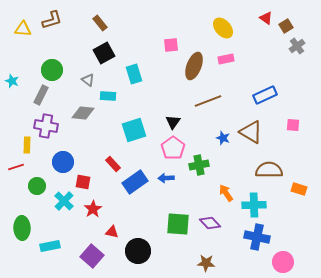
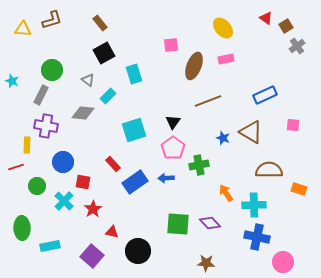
cyan rectangle at (108, 96): rotated 49 degrees counterclockwise
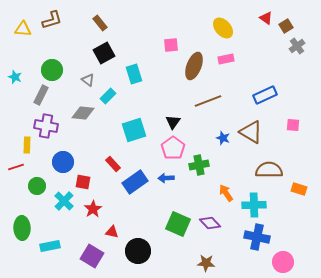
cyan star at (12, 81): moved 3 px right, 4 px up
green square at (178, 224): rotated 20 degrees clockwise
purple square at (92, 256): rotated 10 degrees counterclockwise
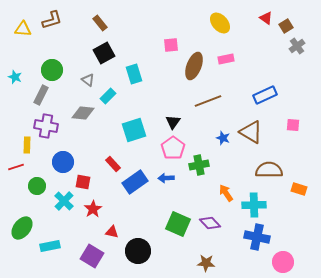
yellow ellipse at (223, 28): moved 3 px left, 5 px up
green ellipse at (22, 228): rotated 40 degrees clockwise
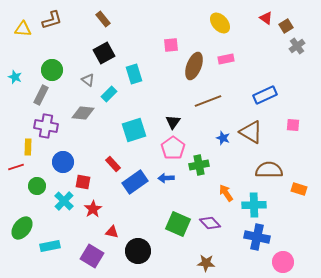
brown rectangle at (100, 23): moved 3 px right, 4 px up
cyan rectangle at (108, 96): moved 1 px right, 2 px up
yellow rectangle at (27, 145): moved 1 px right, 2 px down
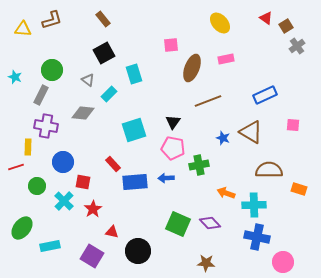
brown ellipse at (194, 66): moved 2 px left, 2 px down
pink pentagon at (173, 148): rotated 25 degrees counterclockwise
blue rectangle at (135, 182): rotated 30 degrees clockwise
orange arrow at (226, 193): rotated 36 degrees counterclockwise
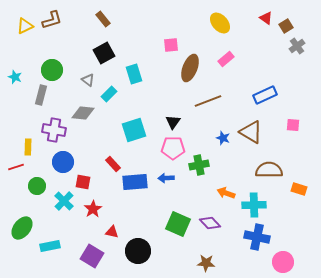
yellow triangle at (23, 29): moved 2 px right, 3 px up; rotated 30 degrees counterclockwise
pink rectangle at (226, 59): rotated 28 degrees counterclockwise
brown ellipse at (192, 68): moved 2 px left
gray rectangle at (41, 95): rotated 12 degrees counterclockwise
purple cross at (46, 126): moved 8 px right, 4 px down
pink pentagon at (173, 148): rotated 10 degrees counterclockwise
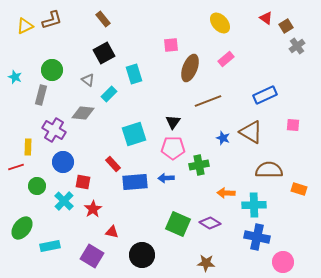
purple cross at (54, 130): rotated 20 degrees clockwise
cyan square at (134, 130): moved 4 px down
orange arrow at (226, 193): rotated 18 degrees counterclockwise
purple diamond at (210, 223): rotated 15 degrees counterclockwise
black circle at (138, 251): moved 4 px right, 4 px down
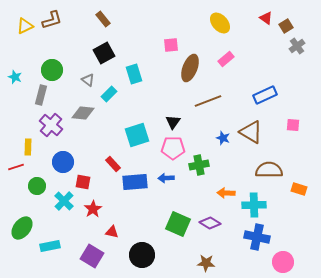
purple cross at (54, 130): moved 3 px left, 5 px up; rotated 10 degrees clockwise
cyan square at (134, 134): moved 3 px right, 1 px down
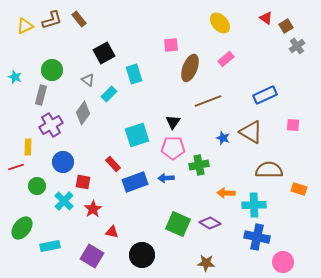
brown rectangle at (103, 19): moved 24 px left
gray diamond at (83, 113): rotated 60 degrees counterclockwise
purple cross at (51, 125): rotated 20 degrees clockwise
blue rectangle at (135, 182): rotated 15 degrees counterclockwise
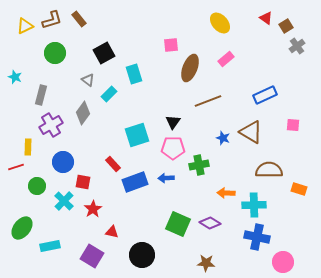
green circle at (52, 70): moved 3 px right, 17 px up
